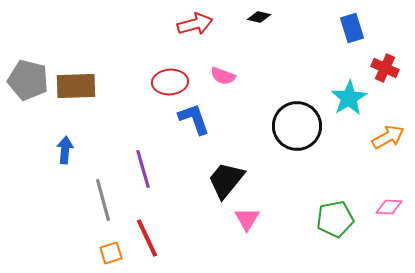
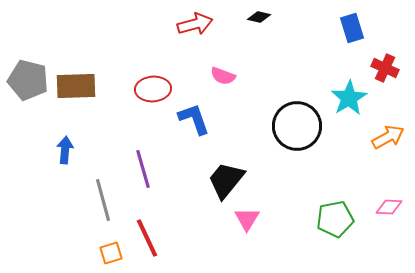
red ellipse: moved 17 px left, 7 px down
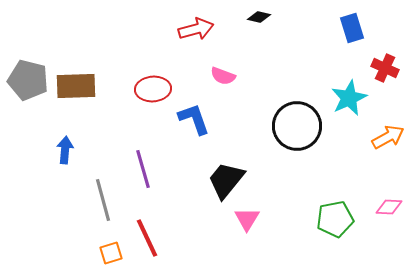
red arrow: moved 1 px right, 5 px down
cyan star: rotated 6 degrees clockwise
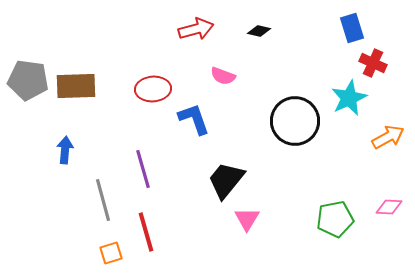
black diamond: moved 14 px down
red cross: moved 12 px left, 5 px up
gray pentagon: rotated 6 degrees counterclockwise
black circle: moved 2 px left, 5 px up
red line: moved 1 px left, 6 px up; rotated 9 degrees clockwise
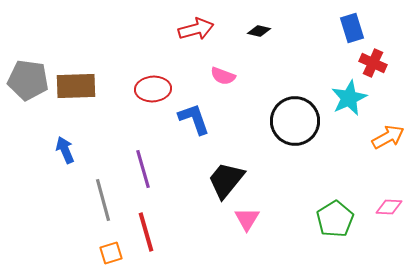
blue arrow: rotated 28 degrees counterclockwise
green pentagon: rotated 21 degrees counterclockwise
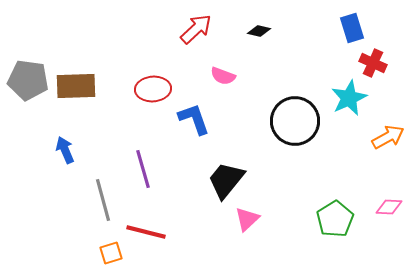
red arrow: rotated 28 degrees counterclockwise
pink triangle: rotated 16 degrees clockwise
red line: rotated 60 degrees counterclockwise
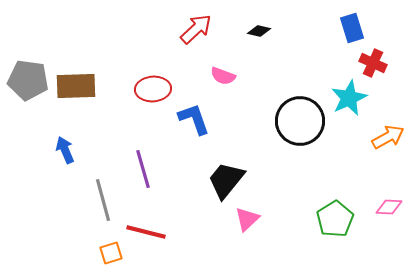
black circle: moved 5 px right
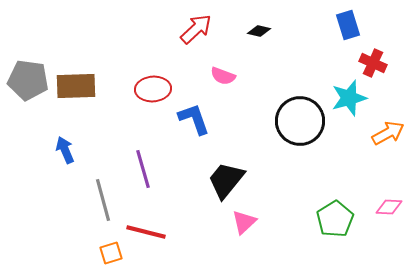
blue rectangle: moved 4 px left, 3 px up
cyan star: rotated 9 degrees clockwise
orange arrow: moved 4 px up
pink triangle: moved 3 px left, 3 px down
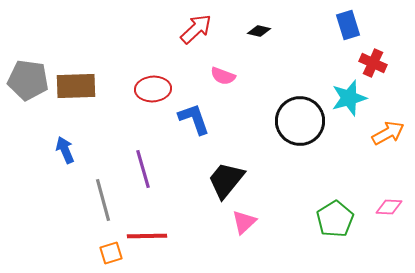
red line: moved 1 px right, 4 px down; rotated 15 degrees counterclockwise
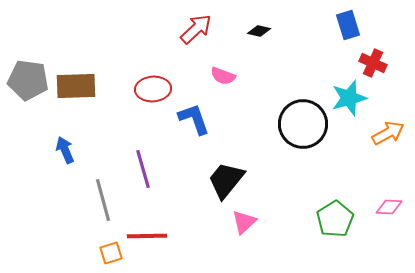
black circle: moved 3 px right, 3 px down
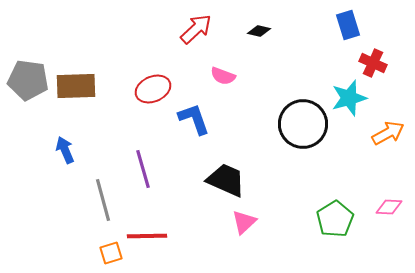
red ellipse: rotated 20 degrees counterclockwise
black trapezoid: rotated 75 degrees clockwise
